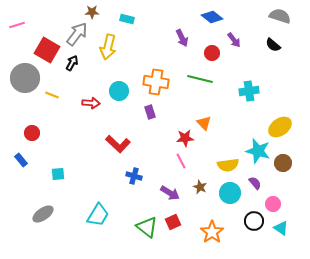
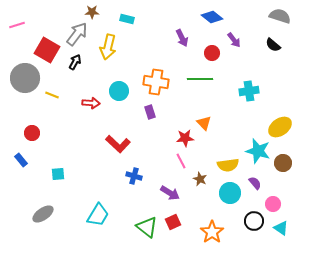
black arrow at (72, 63): moved 3 px right, 1 px up
green line at (200, 79): rotated 15 degrees counterclockwise
brown star at (200, 187): moved 8 px up
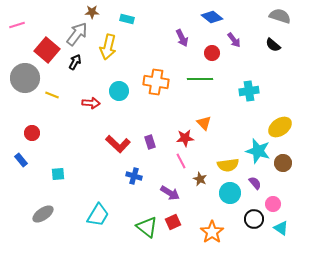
red square at (47, 50): rotated 10 degrees clockwise
purple rectangle at (150, 112): moved 30 px down
black circle at (254, 221): moved 2 px up
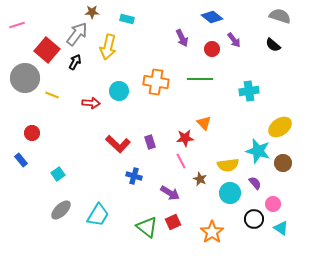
red circle at (212, 53): moved 4 px up
cyan square at (58, 174): rotated 32 degrees counterclockwise
gray ellipse at (43, 214): moved 18 px right, 4 px up; rotated 10 degrees counterclockwise
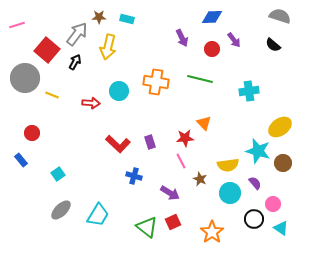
brown star at (92, 12): moved 7 px right, 5 px down
blue diamond at (212, 17): rotated 40 degrees counterclockwise
green line at (200, 79): rotated 15 degrees clockwise
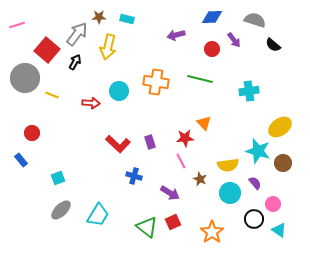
gray semicircle at (280, 16): moved 25 px left, 4 px down
purple arrow at (182, 38): moved 6 px left, 3 px up; rotated 102 degrees clockwise
cyan square at (58, 174): moved 4 px down; rotated 16 degrees clockwise
cyan triangle at (281, 228): moved 2 px left, 2 px down
